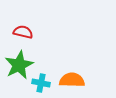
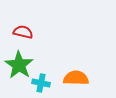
green star: rotated 12 degrees counterclockwise
orange semicircle: moved 4 px right, 2 px up
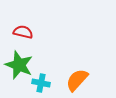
green star: rotated 12 degrees counterclockwise
orange semicircle: moved 1 px right, 2 px down; rotated 50 degrees counterclockwise
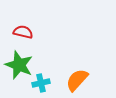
cyan cross: rotated 24 degrees counterclockwise
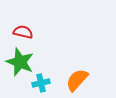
green star: moved 1 px right, 3 px up
